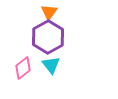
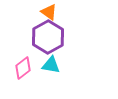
orange triangle: rotated 30 degrees counterclockwise
cyan triangle: rotated 42 degrees counterclockwise
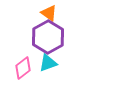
orange triangle: moved 1 px down
cyan triangle: moved 3 px left, 2 px up; rotated 30 degrees counterclockwise
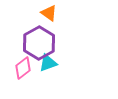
purple hexagon: moved 9 px left, 6 px down
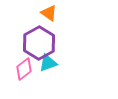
pink diamond: moved 1 px right, 1 px down
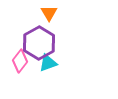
orange triangle: rotated 24 degrees clockwise
pink diamond: moved 4 px left, 8 px up; rotated 15 degrees counterclockwise
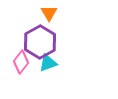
purple hexagon: moved 1 px right, 1 px up
pink diamond: moved 1 px right, 1 px down
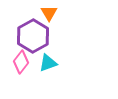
purple hexagon: moved 7 px left, 6 px up
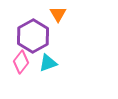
orange triangle: moved 9 px right, 1 px down
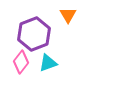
orange triangle: moved 10 px right, 1 px down
purple hexagon: moved 1 px right, 2 px up; rotated 8 degrees clockwise
